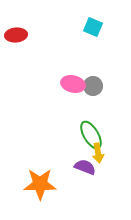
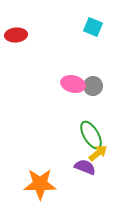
yellow arrow: rotated 120 degrees counterclockwise
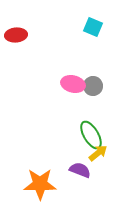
purple semicircle: moved 5 px left, 3 px down
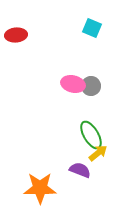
cyan square: moved 1 px left, 1 px down
gray circle: moved 2 px left
orange star: moved 4 px down
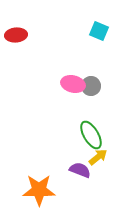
cyan square: moved 7 px right, 3 px down
yellow arrow: moved 4 px down
orange star: moved 1 px left, 2 px down
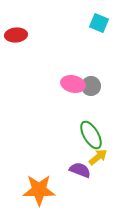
cyan square: moved 8 px up
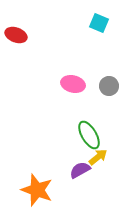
red ellipse: rotated 25 degrees clockwise
gray circle: moved 18 px right
green ellipse: moved 2 px left
purple semicircle: rotated 50 degrees counterclockwise
orange star: moved 2 px left; rotated 20 degrees clockwise
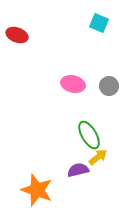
red ellipse: moved 1 px right
purple semicircle: moved 2 px left; rotated 15 degrees clockwise
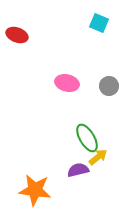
pink ellipse: moved 6 px left, 1 px up
green ellipse: moved 2 px left, 3 px down
orange star: moved 2 px left; rotated 12 degrees counterclockwise
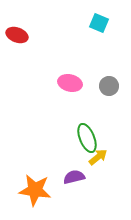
pink ellipse: moved 3 px right
green ellipse: rotated 8 degrees clockwise
purple semicircle: moved 4 px left, 7 px down
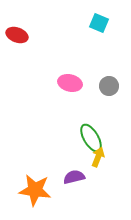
green ellipse: moved 4 px right; rotated 8 degrees counterclockwise
yellow arrow: rotated 30 degrees counterclockwise
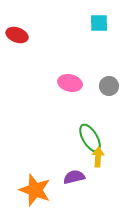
cyan square: rotated 24 degrees counterclockwise
green ellipse: moved 1 px left
yellow arrow: rotated 18 degrees counterclockwise
orange star: rotated 12 degrees clockwise
